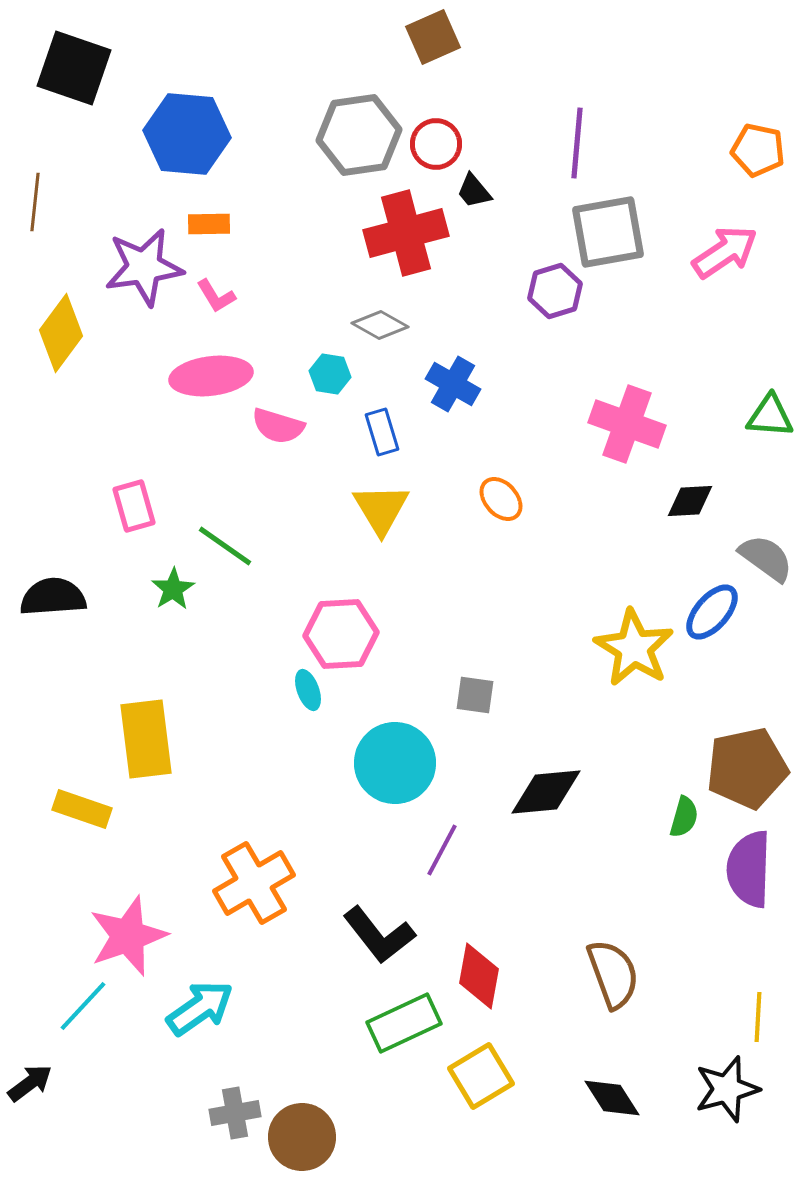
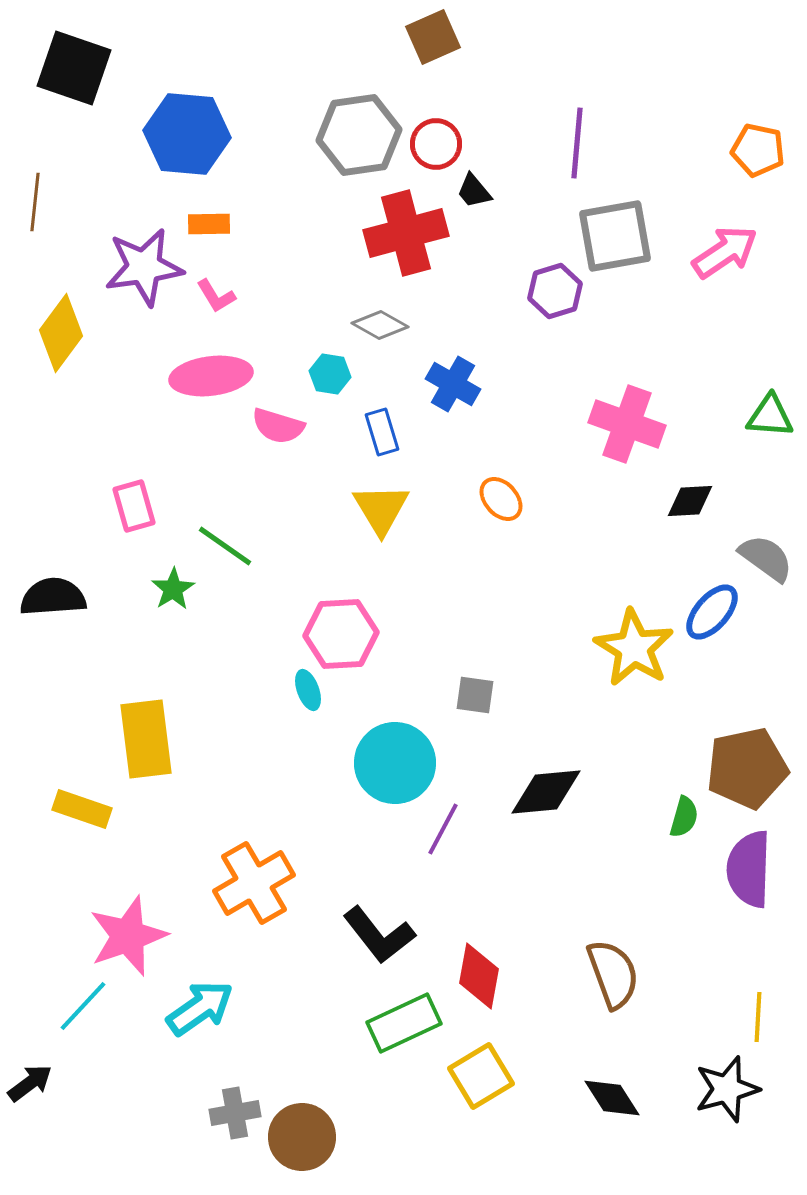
gray square at (608, 232): moved 7 px right, 4 px down
purple line at (442, 850): moved 1 px right, 21 px up
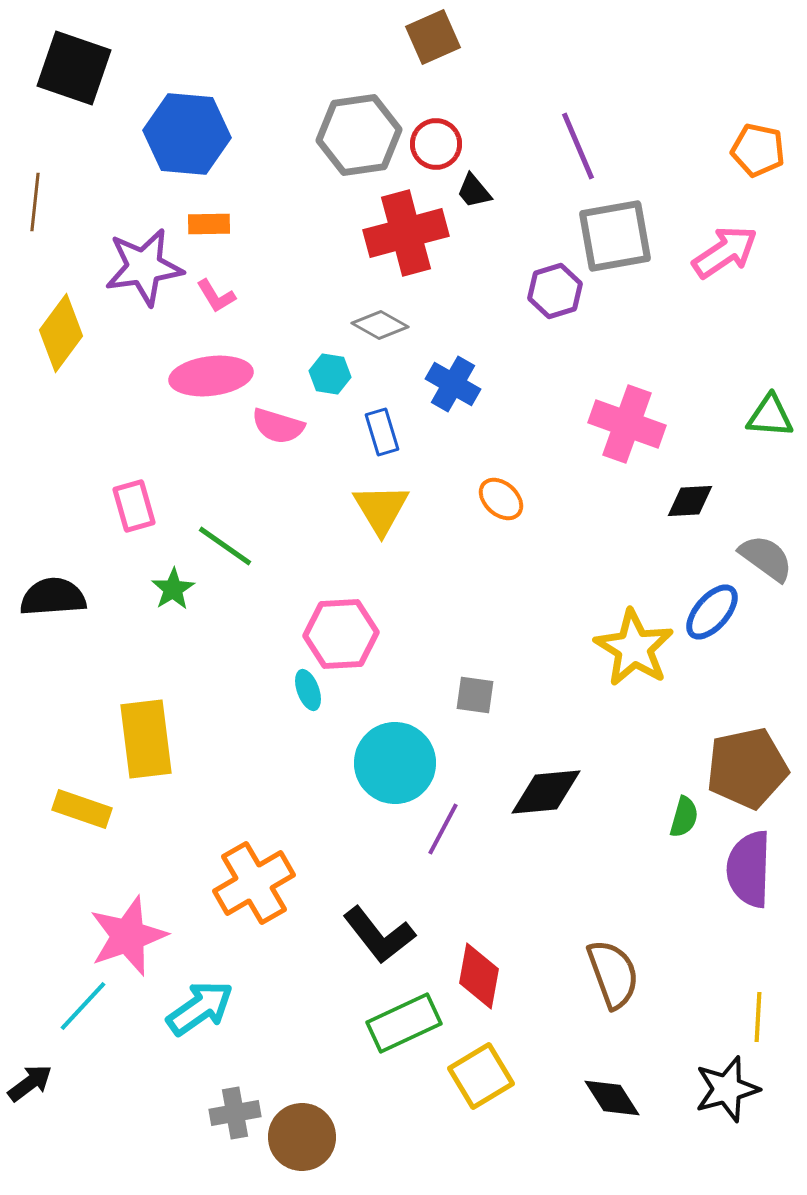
purple line at (577, 143): moved 1 px right, 3 px down; rotated 28 degrees counterclockwise
orange ellipse at (501, 499): rotated 6 degrees counterclockwise
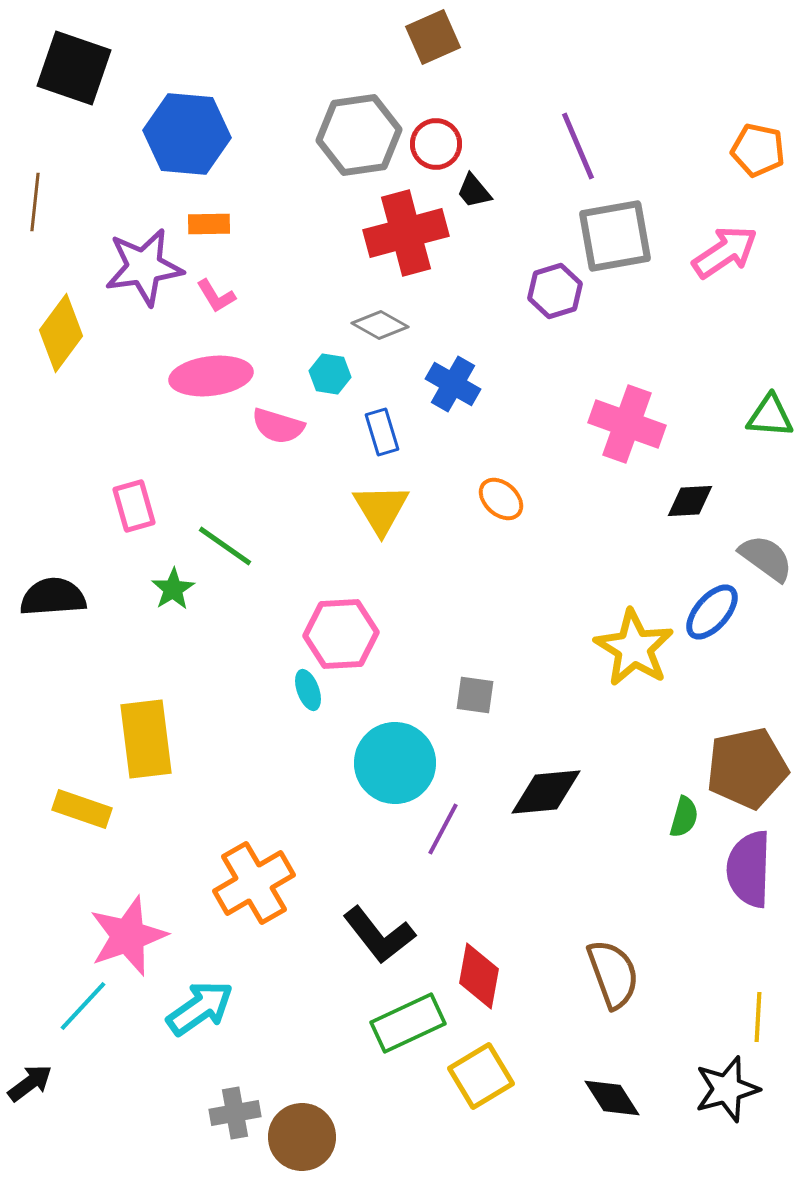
green rectangle at (404, 1023): moved 4 px right
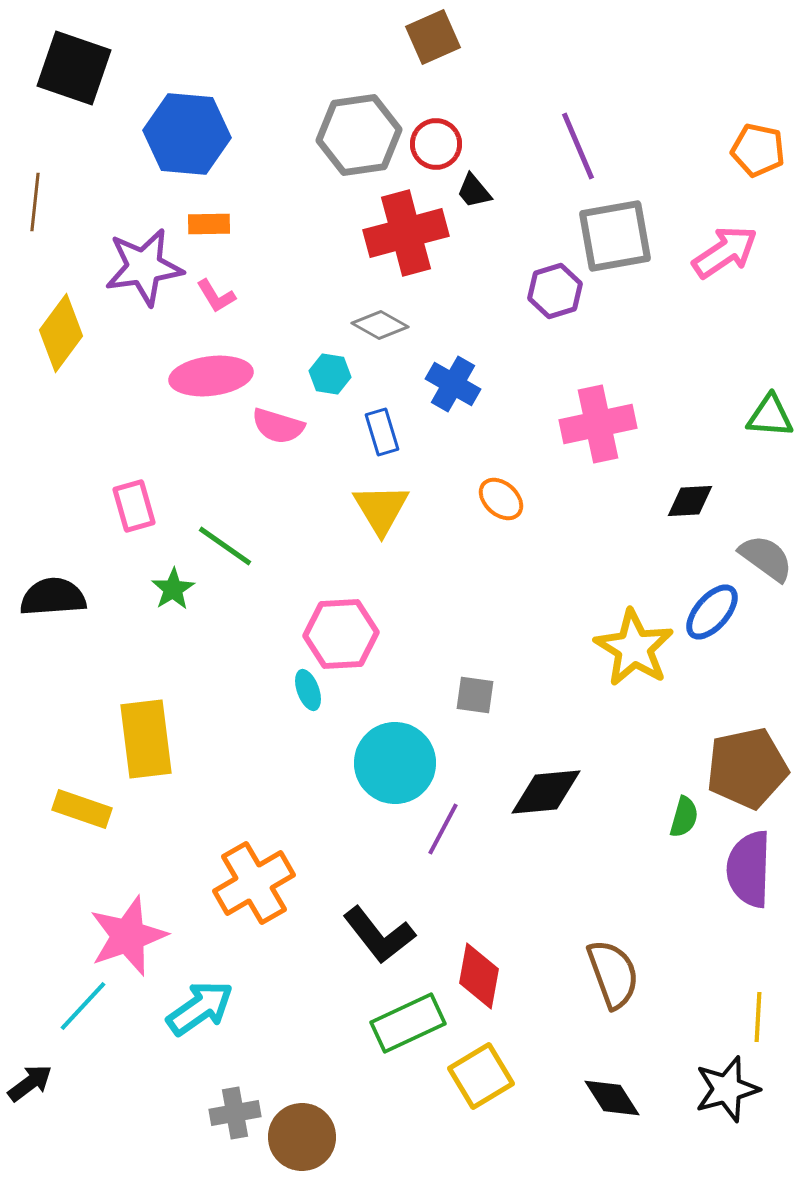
pink cross at (627, 424): moved 29 px left; rotated 32 degrees counterclockwise
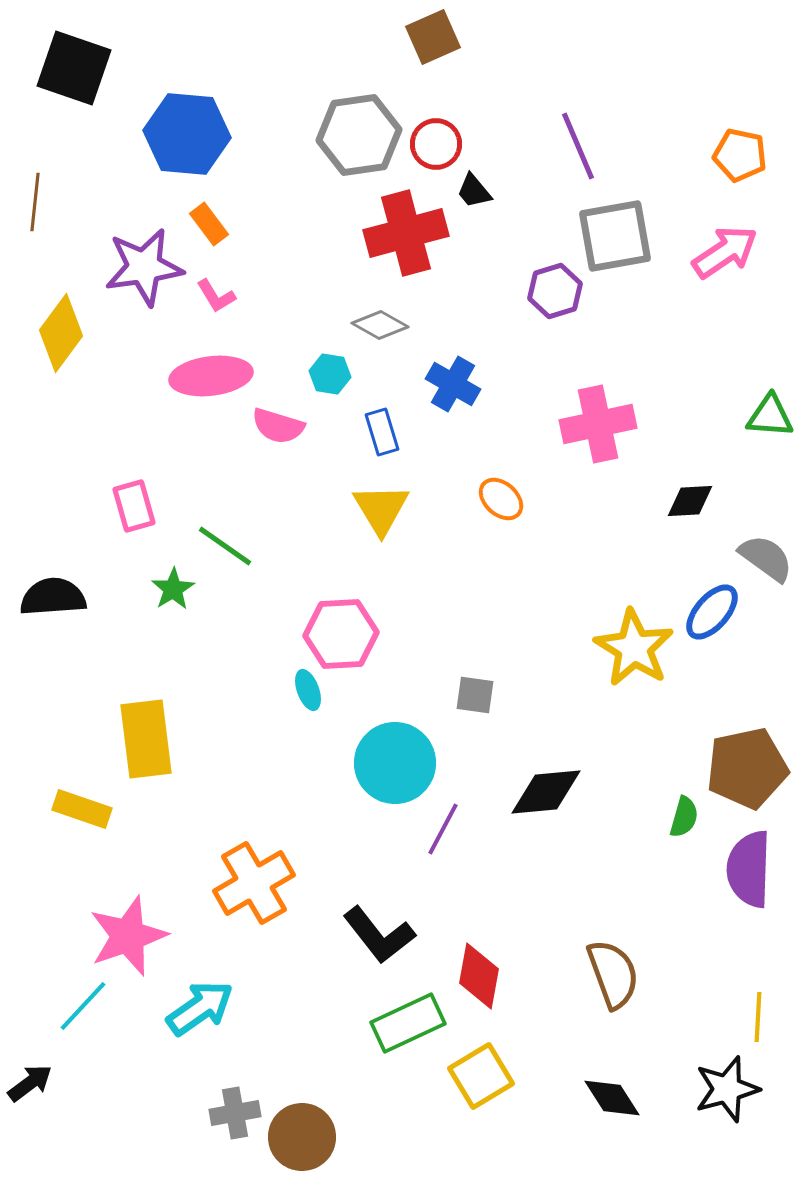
orange pentagon at (758, 150): moved 18 px left, 5 px down
orange rectangle at (209, 224): rotated 54 degrees clockwise
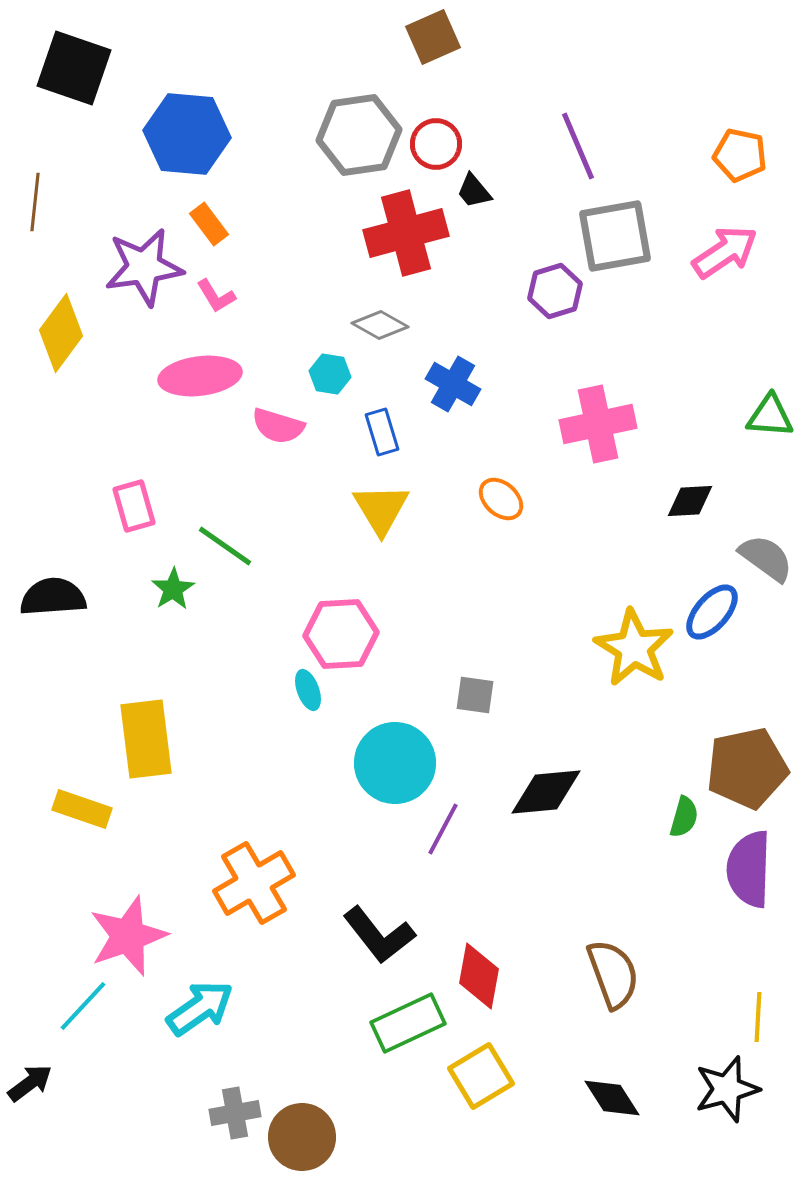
pink ellipse at (211, 376): moved 11 px left
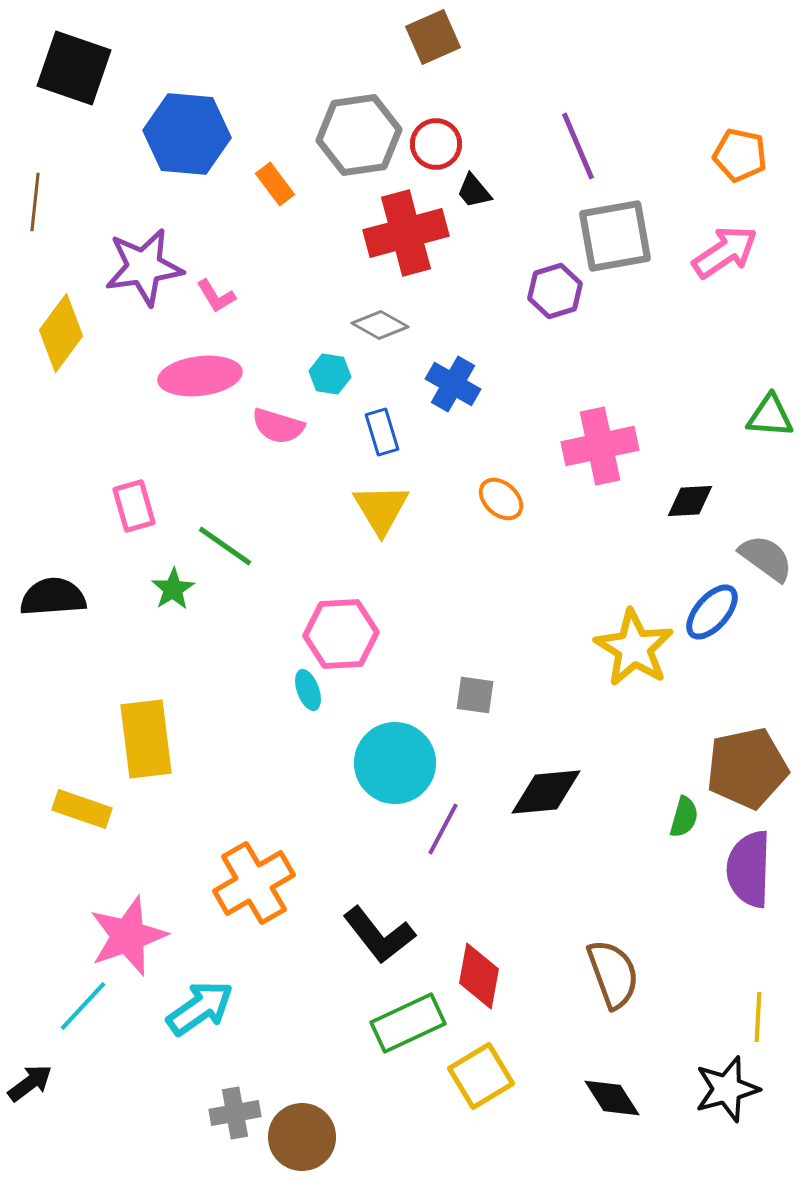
orange rectangle at (209, 224): moved 66 px right, 40 px up
pink cross at (598, 424): moved 2 px right, 22 px down
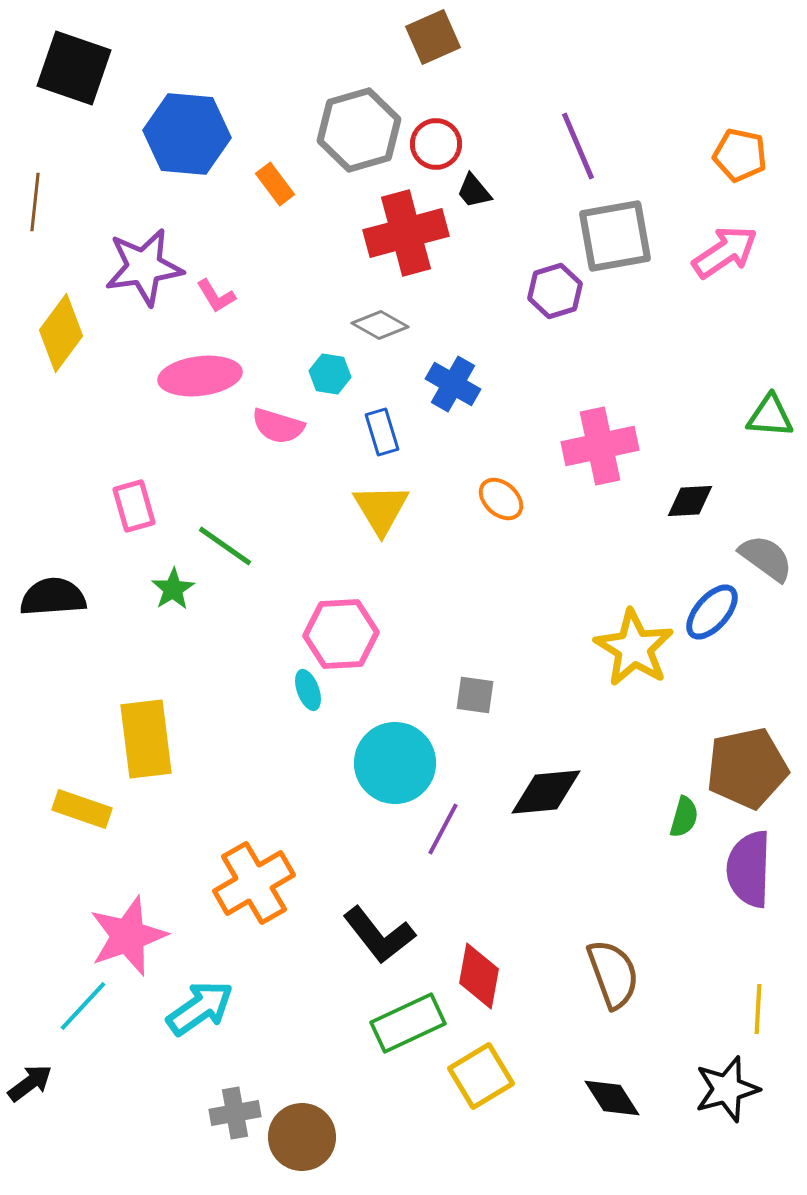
gray hexagon at (359, 135): moved 5 px up; rotated 8 degrees counterclockwise
yellow line at (758, 1017): moved 8 px up
